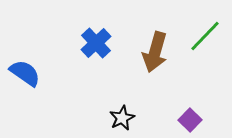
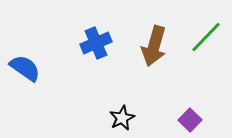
green line: moved 1 px right, 1 px down
blue cross: rotated 20 degrees clockwise
brown arrow: moved 1 px left, 6 px up
blue semicircle: moved 5 px up
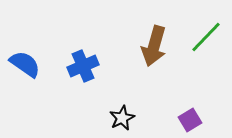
blue cross: moved 13 px left, 23 px down
blue semicircle: moved 4 px up
purple square: rotated 15 degrees clockwise
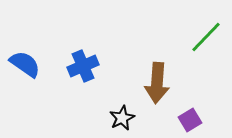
brown arrow: moved 3 px right, 37 px down; rotated 12 degrees counterclockwise
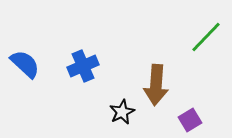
blue semicircle: rotated 8 degrees clockwise
brown arrow: moved 1 px left, 2 px down
black star: moved 6 px up
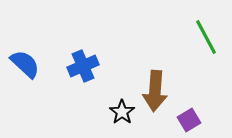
green line: rotated 72 degrees counterclockwise
brown arrow: moved 1 px left, 6 px down
black star: rotated 10 degrees counterclockwise
purple square: moved 1 px left
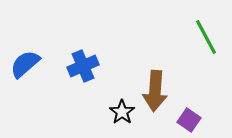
blue semicircle: rotated 84 degrees counterclockwise
purple square: rotated 25 degrees counterclockwise
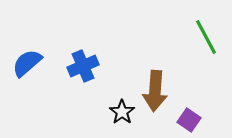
blue semicircle: moved 2 px right, 1 px up
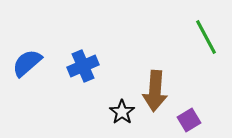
purple square: rotated 25 degrees clockwise
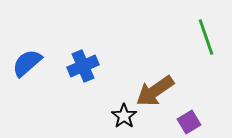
green line: rotated 9 degrees clockwise
brown arrow: rotated 51 degrees clockwise
black star: moved 2 px right, 4 px down
purple square: moved 2 px down
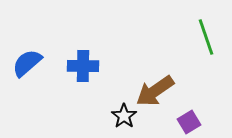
blue cross: rotated 24 degrees clockwise
